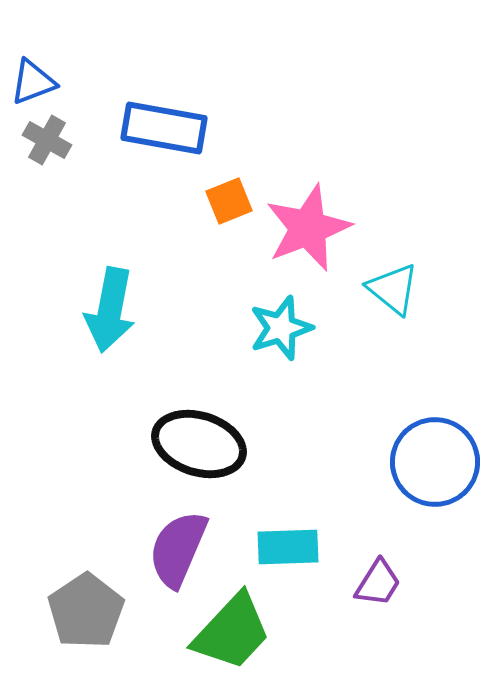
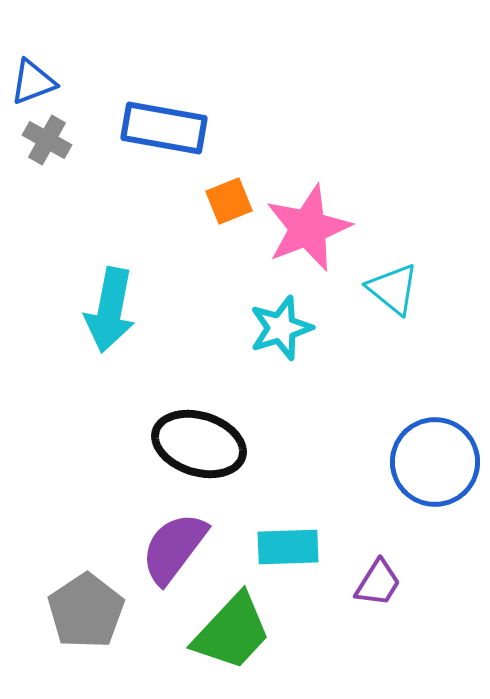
purple semicircle: moved 4 px left, 1 px up; rotated 14 degrees clockwise
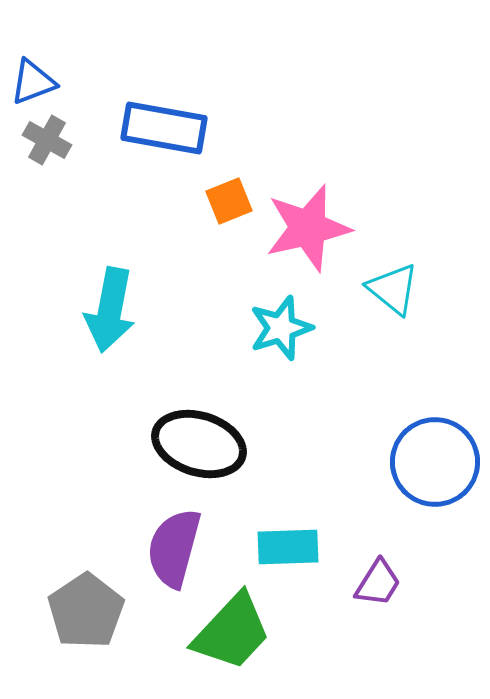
pink star: rotated 8 degrees clockwise
purple semicircle: rotated 22 degrees counterclockwise
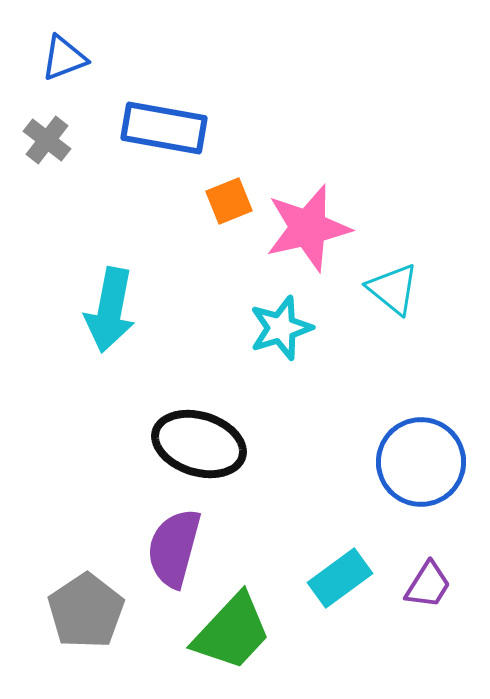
blue triangle: moved 31 px right, 24 px up
gray cross: rotated 9 degrees clockwise
blue circle: moved 14 px left
cyan rectangle: moved 52 px right, 31 px down; rotated 34 degrees counterclockwise
purple trapezoid: moved 50 px right, 2 px down
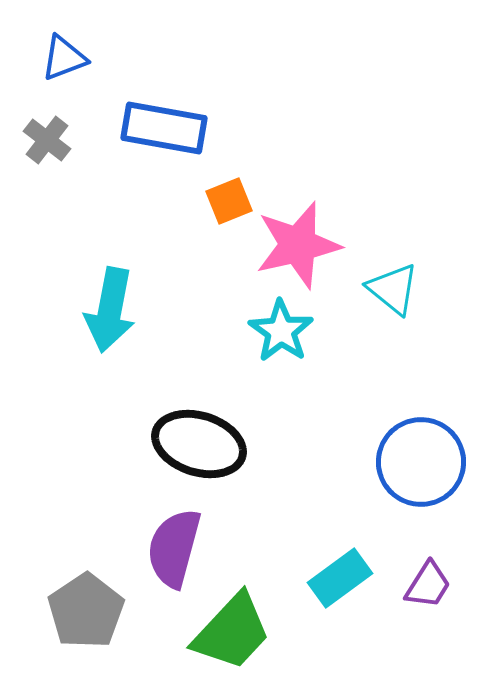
pink star: moved 10 px left, 17 px down
cyan star: moved 3 px down; rotated 20 degrees counterclockwise
